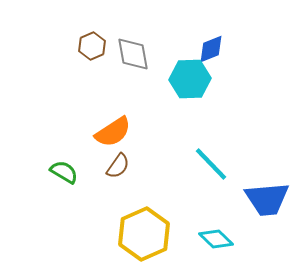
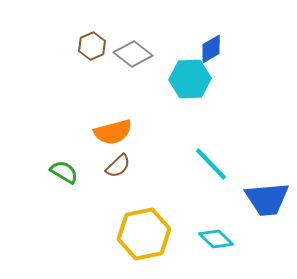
blue diamond: rotated 8 degrees counterclockwise
gray diamond: rotated 42 degrees counterclockwise
orange semicircle: rotated 18 degrees clockwise
brown semicircle: rotated 12 degrees clockwise
yellow hexagon: rotated 12 degrees clockwise
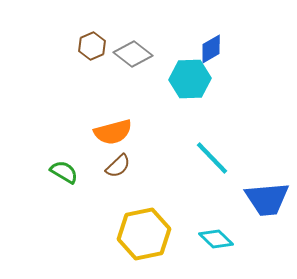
cyan line: moved 1 px right, 6 px up
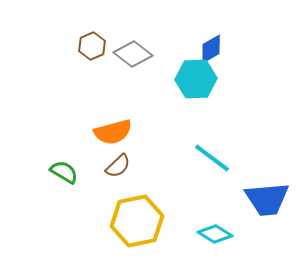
cyan hexagon: moved 6 px right
cyan line: rotated 9 degrees counterclockwise
yellow hexagon: moved 7 px left, 13 px up
cyan diamond: moved 1 px left, 5 px up; rotated 12 degrees counterclockwise
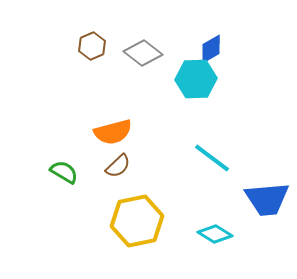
gray diamond: moved 10 px right, 1 px up
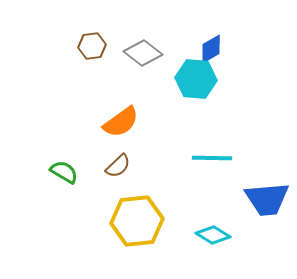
brown hexagon: rotated 16 degrees clockwise
cyan hexagon: rotated 6 degrees clockwise
orange semicircle: moved 8 px right, 10 px up; rotated 21 degrees counterclockwise
cyan line: rotated 36 degrees counterclockwise
yellow hexagon: rotated 6 degrees clockwise
cyan diamond: moved 2 px left, 1 px down
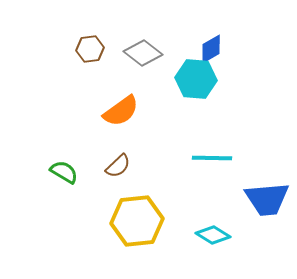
brown hexagon: moved 2 px left, 3 px down
orange semicircle: moved 11 px up
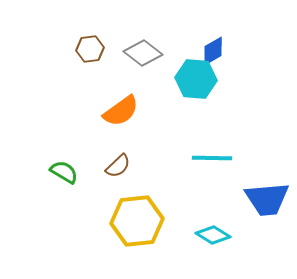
blue diamond: moved 2 px right, 2 px down
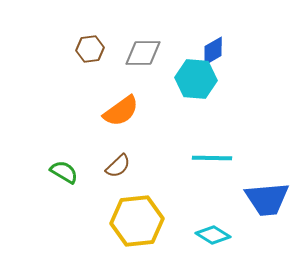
gray diamond: rotated 39 degrees counterclockwise
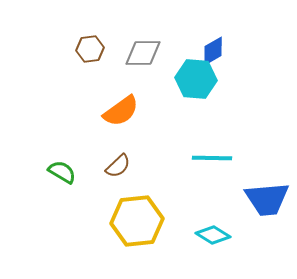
green semicircle: moved 2 px left
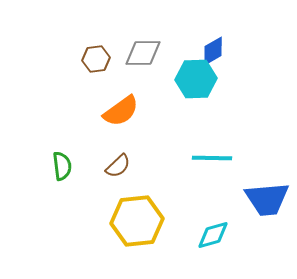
brown hexagon: moved 6 px right, 10 px down
cyan hexagon: rotated 6 degrees counterclockwise
green semicircle: moved 6 px up; rotated 52 degrees clockwise
cyan diamond: rotated 48 degrees counterclockwise
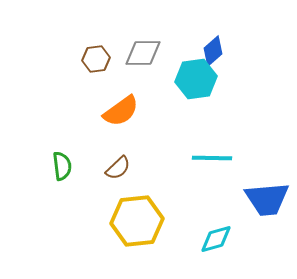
blue diamond: rotated 12 degrees counterclockwise
cyan hexagon: rotated 6 degrees counterclockwise
brown semicircle: moved 2 px down
cyan diamond: moved 3 px right, 4 px down
